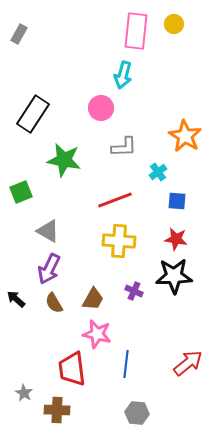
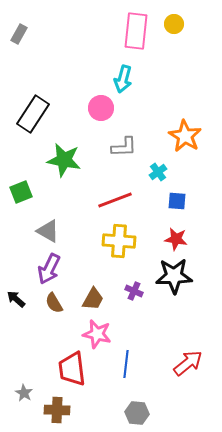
cyan arrow: moved 4 px down
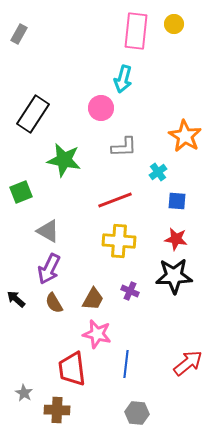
purple cross: moved 4 px left
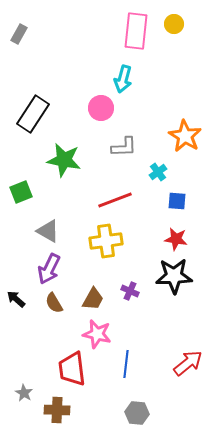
yellow cross: moved 13 px left; rotated 12 degrees counterclockwise
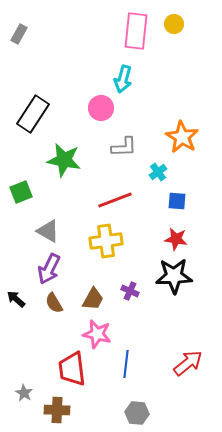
orange star: moved 3 px left, 1 px down
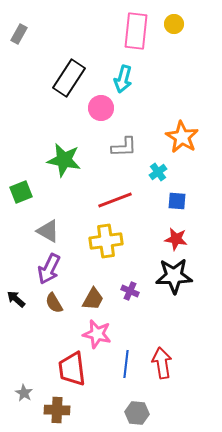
black rectangle: moved 36 px right, 36 px up
red arrow: moved 26 px left; rotated 60 degrees counterclockwise
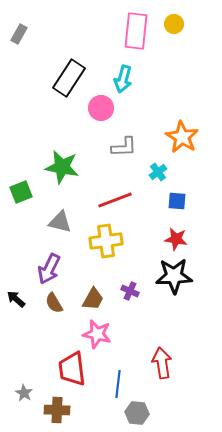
green star: moved 2 px left, 7 px down
gray triangle: moved 12 px right, 9 px up; rotated 15 degrees counterclockwise
blue line: moved 8 px left, 20 px down
